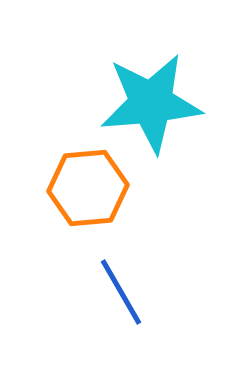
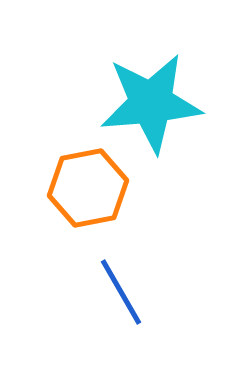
orange hexagon: rotated 6 degrees counterclockwise
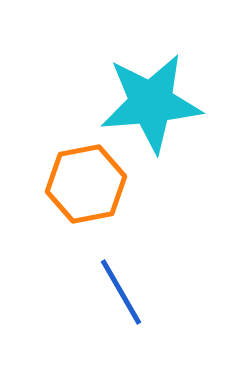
orange hexagon: moved 2 px left, 4 px up
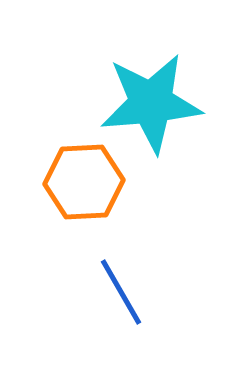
orange hexagon: moved 2 px left, 2 px up; rotated 8 degrees clockwise
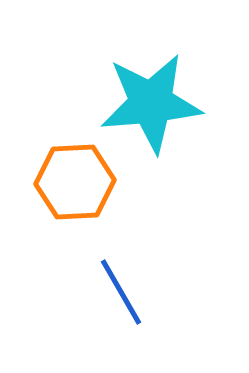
orange hexagon: moved 9 px left
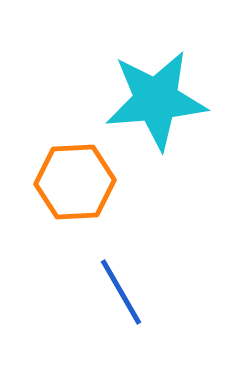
cyan star: moved 5 px right, 3 px up
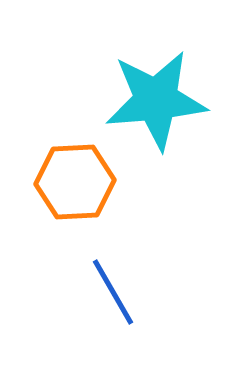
blue line: moved 8 px left
